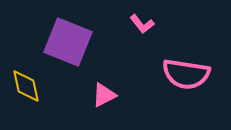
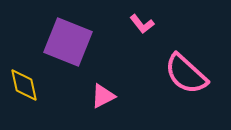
pink semicircle: rotated 33 degrees clockwise
yellow diamond: moved 2 px left, 1 px up
pink triangle: moved 1 px left, 1 px down
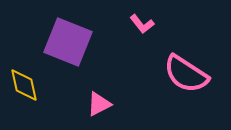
pink semicircle: rotated 9 degrees counterclockwise
pink triangle: moved 4 px left, 8 px down
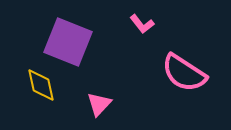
pink semicircle: moved 2 px left, 1 px up
yellow diamond: moved 17 px right
pink triangle: rotated 20 degrees counterclockwise
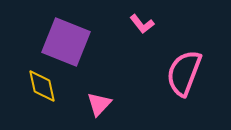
purple square: moved 2 px left
pink semicircle: rotated 78 degrees clockwise
yellow diamond: moved 1 px right, 1 px down
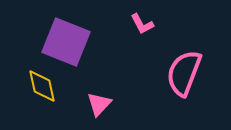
pink L-shape: rotated 10 degrees clockwise
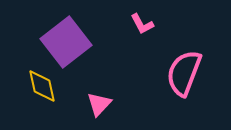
purple square: rotated 30 degrees clockwise
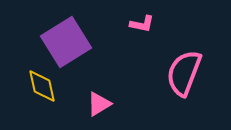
pink L-shape: rotated 50 degrees counterclockwise
purple square: rotated 6 degrees clockwise
pink triangle: rotated 16 degrees clockwise
